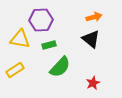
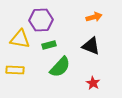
black triangle: moved 7 px down; rotated 18 degrees counterclockwise
yellow rectangle: rotated 36 degrees clockwise
red star: rotated 16 degrees counterclockwise
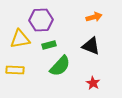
yellow triangle: rotated 20 degrees counterclockwise
green semicircle: moved 1 px up
